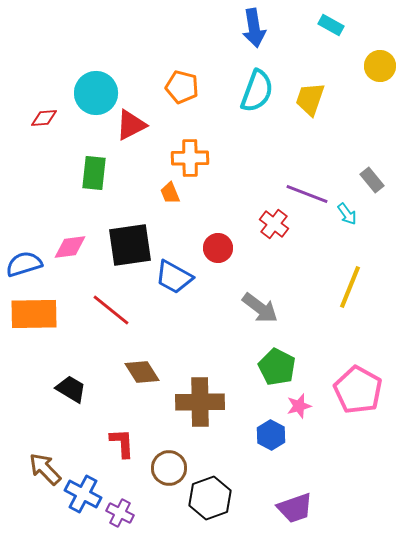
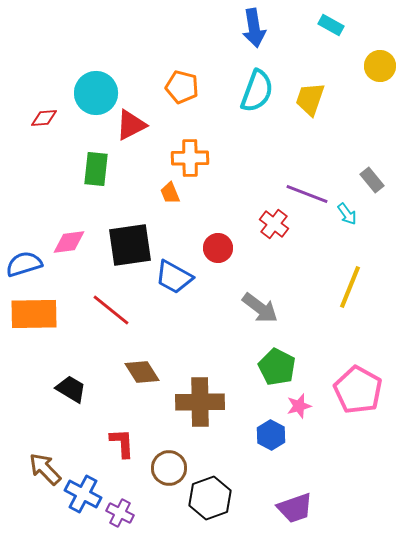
green rectangle: moved 2 px right, 4 px up
pink diamond: moved 1 px left, 5 px up
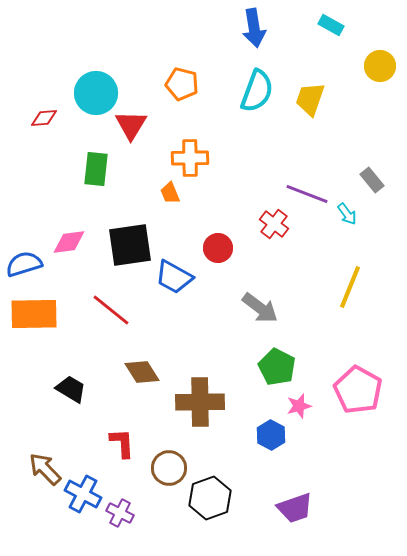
orange pentagon: moved 3 px up
red triangle: rotated 32 degrees counterclockwise
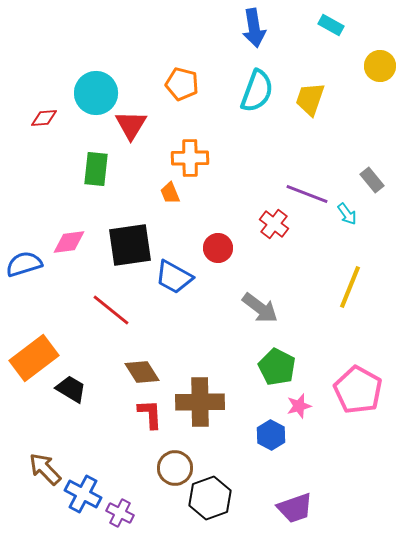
orange rectangle: moved 44 px down; rotated 36 degrees counterclockwise
red L-shape: moved 28 px right, 29 px up
brown circle: moved 6 px right
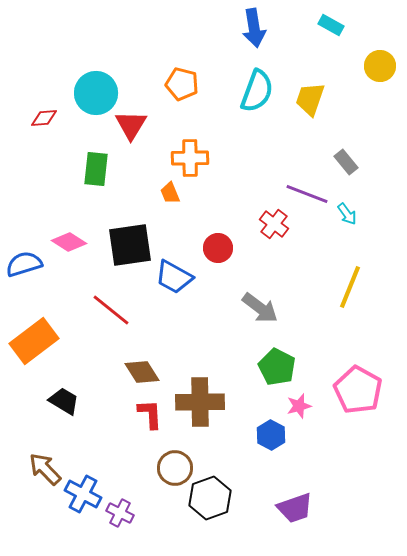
gray rectangle: moved 26 px left, 18 px up
pink diamond: rotated 40 degrees clockwise
orange rectangle: moved 17 px up
black trapezoid: moved 7 px left, 12 px down
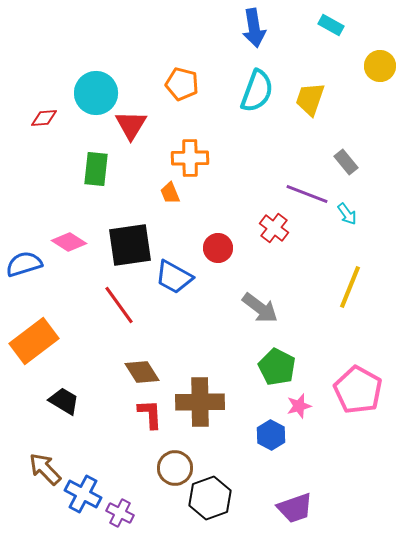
red cross: moved 4 px down
red line: moved 8 px right, 5 px up; rotated 15 degrees clockwise
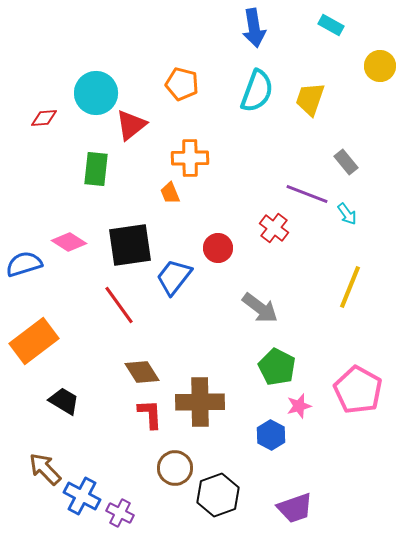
red triangle: rotated 20 degrees clockwise
blue trapezoid: rotated 99 degrees clockwise
blue cross: moved 1 px left, 2 px down
black hexagon: moved 8 px right, 3 px up
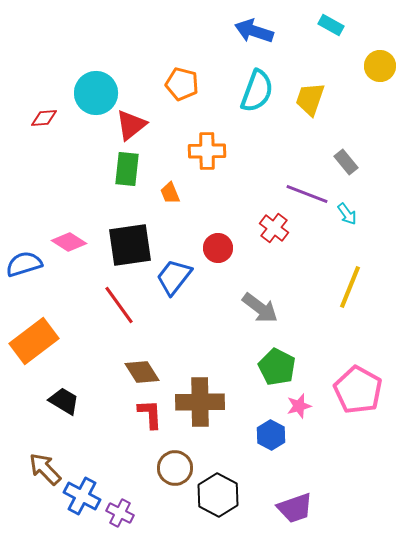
blue arrow: moved 3 px down; rotated 117 degrees clockwise
orange cross: moved 17 px right, 7 px up
green rectangle: moved 31 px right
black hexagon: rotated 12 degrees counterclockwise
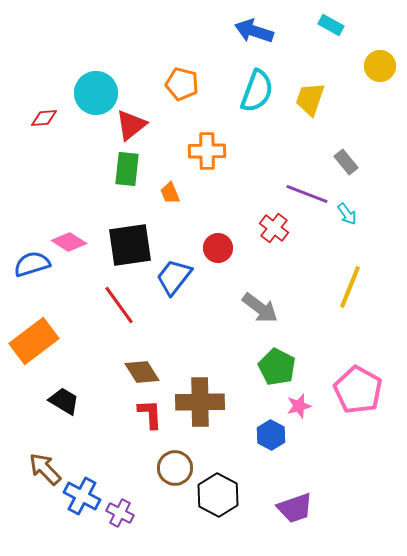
blue semicircle: moved 8 px right
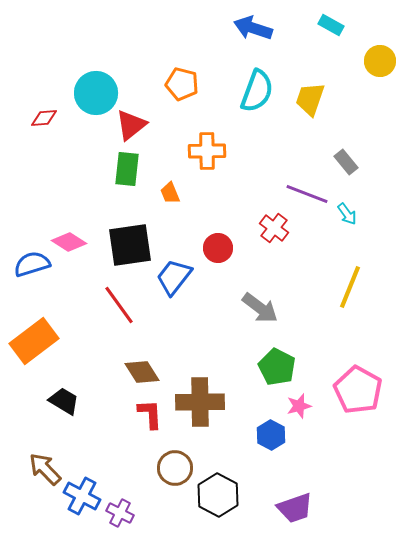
blue arrow: moved 1 px left, 3 px up
yellow circle: moved 5 px up
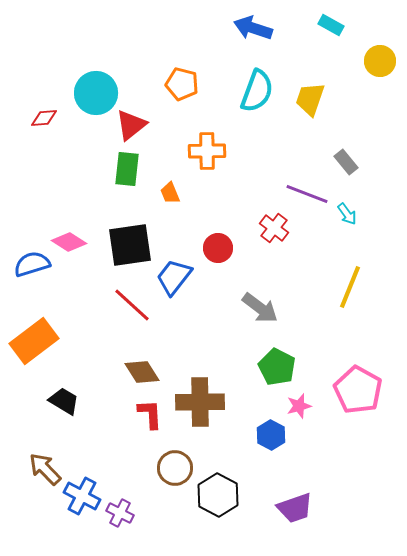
red line: moved 13 px right; rotated 12 degrees counterclockwise
